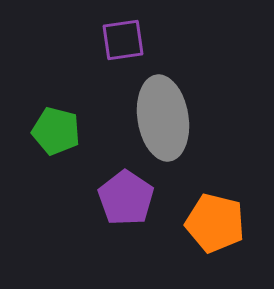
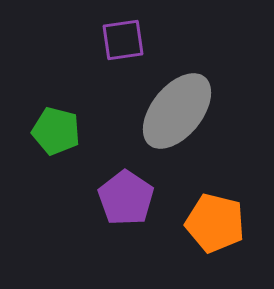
gray ellipse: moved 14 px right, 7 px up; rotated 48 degrees clockwise
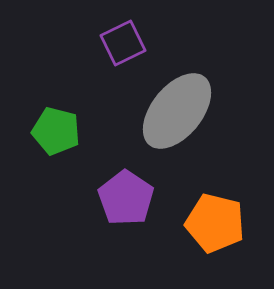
purple square: moved 3 px down; rotated 18 degrees counterclockwise
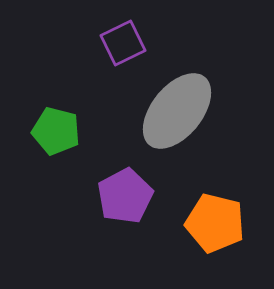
purple pentagon: moved 1 px left, 2 px up; rotated 10 degrees clockwise
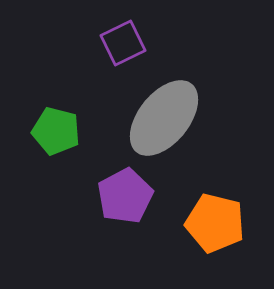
gray ellipse: moved 13 px left, 7 px down
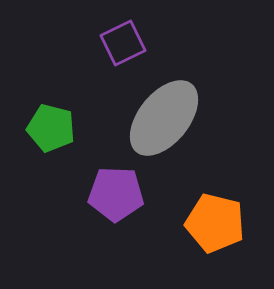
green pentagon: moved 5 px left, 3 px up
purple pentagon: moved 9 px left, 2 px up; rotated 30 degrees clockwise
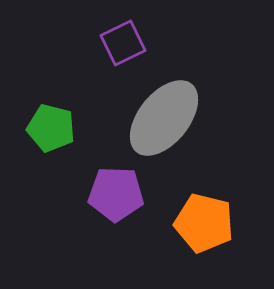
orange pentagon: moved 11 px left
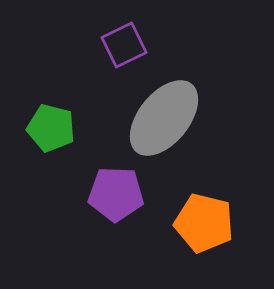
purple square: moved 1 px right, 2 px down
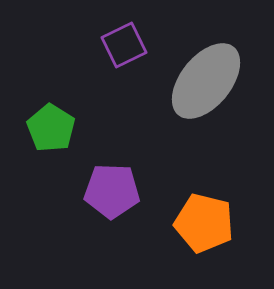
gray ellipse: moved 42 px right, 37 px up
green pentagon: rotated 18 degrees clockwise
purple pentagon: moved 4 px left, 3 px up
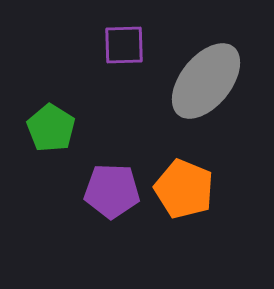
purple square: rotated 24 degrees clockwise
orange pentagon: moved 20 px left, 34 px up; rotated 8 degrees clockwise
